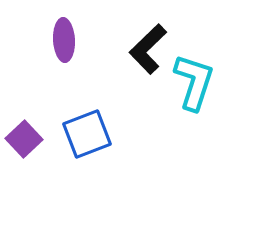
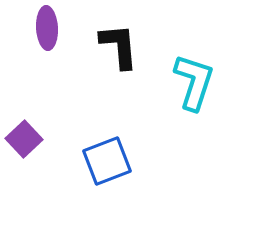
purple ellipse: moved 17 px left, 12 px up
black L-shape: moved 29 px left, 3 px up; rotated 129 degrees clockwise
blue square: moved 20 px right, 27 px down
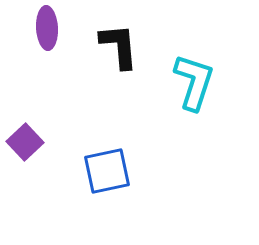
purple square: moved 1 px right, 3 px down
blue square: moved 10 px down; rotated 9 degrees clockwise
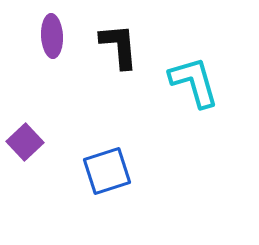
purple ellipse: moved 5 px right, 8 px down
cyan L-shape: rotated 34 degrees counterclockwise
blue square: rotated 6 degrees counterclockwise
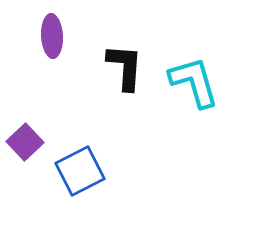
black L-shape: moved 6 px right, 21 px down; rotated 9 degrees clockwise
blue square: moved 27 px left; rotated 9 degrees counterclockwise
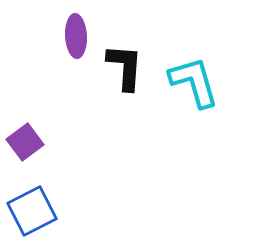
purple ellipse: moved 24 px right
purple square: rotated 6 degrees clockwise
blue square: moved 48 px left, 40 px down
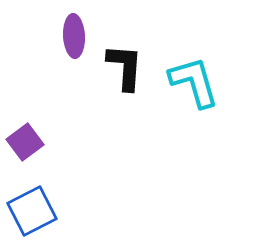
purple ellipse: moved 2 px left
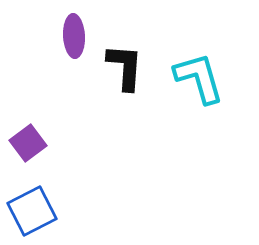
cyan L-shape: moved 5 px right, 4 px up
purple square: moved 3 px right, 1 px down
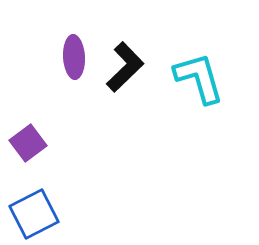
purple ellipse: moved 21 px down
black L-shape: rotated 42 degrees clockwise
blue square: moved 2 px right, 3 px down
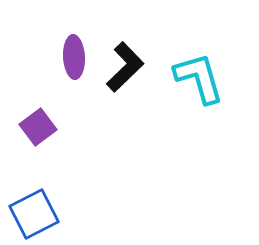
purple square: moved 10 px right, 16 px up
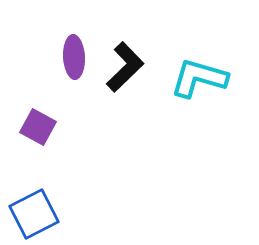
cyan L-shape: rotated 58 degrees counterclockwise
purple square: rotated 24 degrees counterclockwise
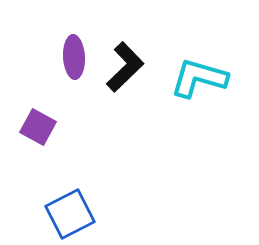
blue square: moved 36 px right
